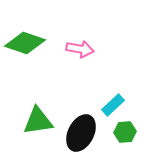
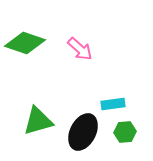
pink arrow: rotated 32 degrees clockwise
cyan rectangle: moved 1 px up; rotated 35 degrees clockwise
green triangle: rotated 8 degrees counterclockwise
black ellipse: moved 2 px right, 1 px up
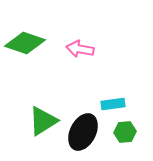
pink arrow: rotated 148 degrees clockwise
green triangle: moved 5 px right; rotated 16 degrees counterclockwise
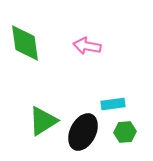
green diamond: rotated 63 degrees clockwise
pink arrow: moved 7 px right, 3 px up
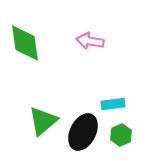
pink arrow: moved 3 px right, 5 px up
green triangle: rotated 8 degrees counterclockwise
green hexagon: moved 4 px left, 3 px down; rotated 20 degrees counterclockwise
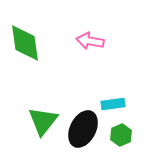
green triangle: rotated 12 degrees counterclockwise
black ellipse: moved 3 px up
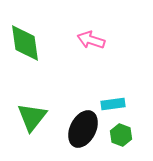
pink arrow: moved 1 px right, 1 px up; rotated 8 degrees clockwise
green triangle: moved 11 px left, 4 px up
green hexagon: rotated 15 degrees counterclockwise
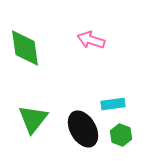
green diamond: moved 5 px down
green triangle: moved 1 px right, 2 px down
black ellipse: rotated 57 degrees counterclockwise
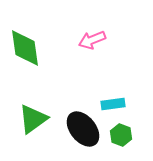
pink arrow: moved 1 px right; rotated 40 degrees counterclockwise
green triangle: rotated 16 degrees clockwise
black ellipse: rotated 9 degrees counterclockwise
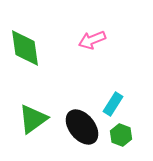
cyan rectangle: rotated 50 degrees counterclockwise
black ellipse: moved 1 px left, 2 px up
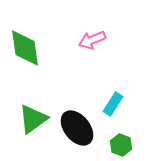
black ellipse: moved 5 px left, 1 px down
green hexagon: moved 10 px down
